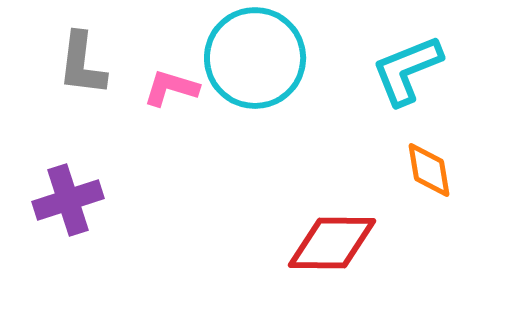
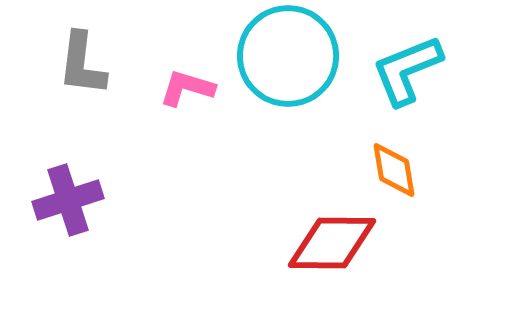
cyan circle: moved 33 px right, 2 px up
pink L-shape: moved 16 px right
orange diamond: moved 35 px left
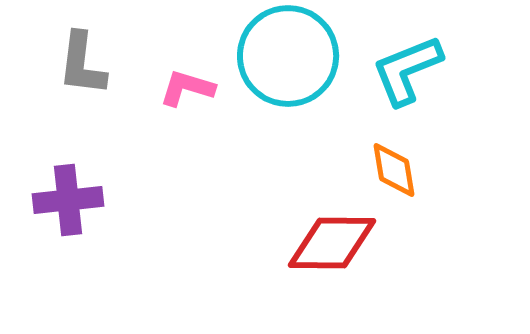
purple cross: rotated 12 degrees clockwise
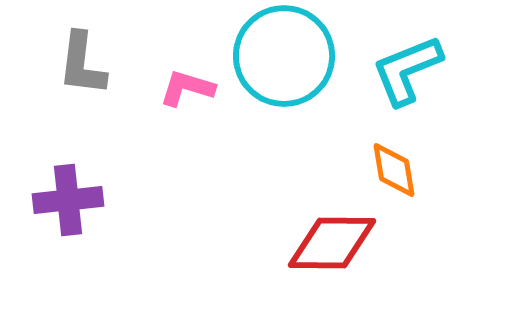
cyan circle: moved 4 px left
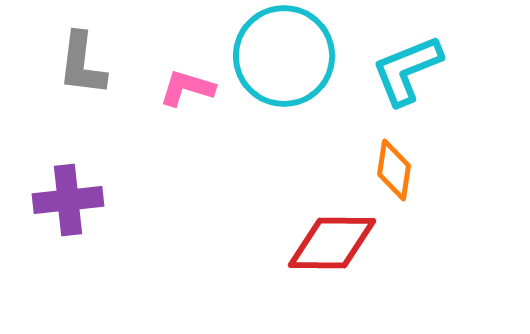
orange diamond: rotated 18 degrees clockwise
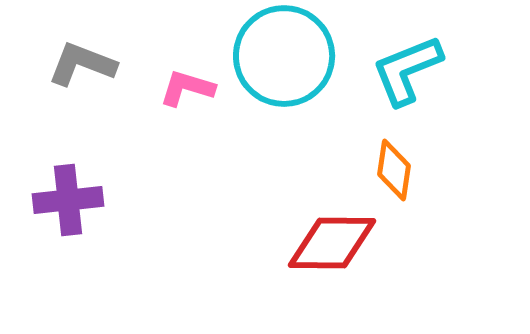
gray L-shape: rotated 104 degrees clockwise
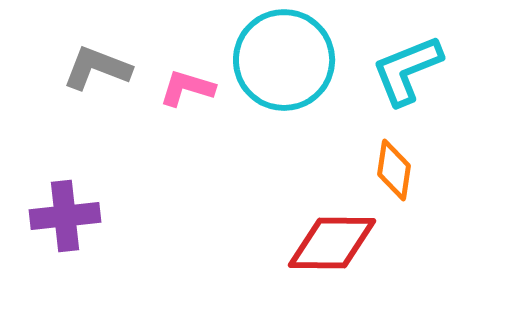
cyan circle: moved 4 px down
gray L-shape: moved 15 px right, 4 px down
purple cross: moved 3 px left, 16 px down
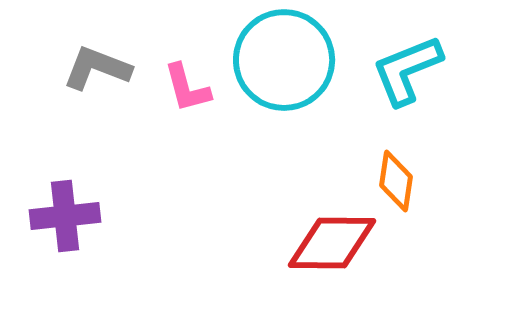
pink L-shape: rotated 122 degrees counterclockwise
orange diamond: moved 2 px right, 11 px down
